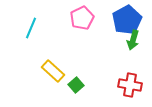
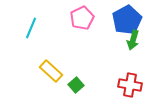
yellow rectangle: moved 2 px left
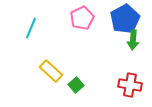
blue pentagon: moved 2 px left, 1 px up
green arrow: rotated 12 degrees counterclockwise
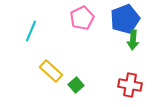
blue pentagon: rotated 8 degrees clockwise
cyan line: moved 3 px down
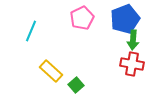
red cross: moved 2 px right, 21 px up
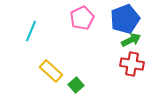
green arrow: moved 2 px left; rotated 120 degrees counterclockwise
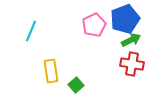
pink pentagon: moved 12 px right, 7 px down
yellow rectangle: rotated 40 degrees clockwise
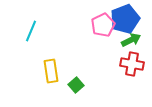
pink pentagon: moved 9 px right
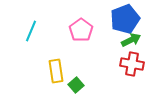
pink pentagon: moved 22 px left, 5 px down; rotated 10 degrees counterclockwise
yellow rectangle: moved 5 px right
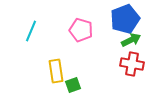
pink pentagon: rotated 20 degrees counterclockwise
green square: moved 3 px left; rotated 21 degrees clockwise
